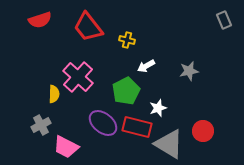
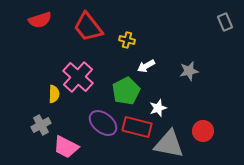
gray rectangle: moved 1 px right, 2 px down
gray triangle: rotated 20 degrees counterclockwise
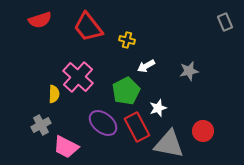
red rectangle: rotated 48 degrees clockwise
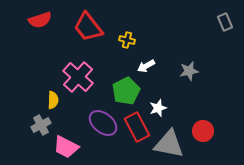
yellow semicircle: moved 1 px left, 6 px down
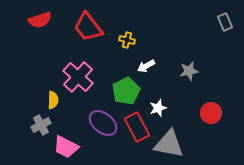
red circle: moved 8 px right, 18 px up
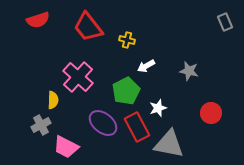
red semicircle: moved 2 px left
gray star: rotated 24 degrees clockwise
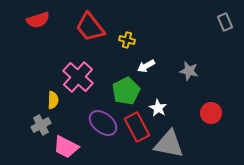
red trapezoid: moved 2 px right
white star: rotated 24 degrees counterclockwise
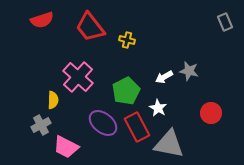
red semicircle: moved 4 px right
white arrow: moved 18 px right, 11 px down
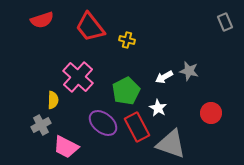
gray triangle: moved 2 px right; rotated 8 degrees clockwise
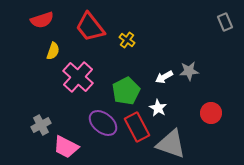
yellow cross: rotated 21 degrees clockwise
gray star: rotated 18 degrees counterclockwise
yellow semicircle: moved 49 px up; rotated 18 degrees clockwise
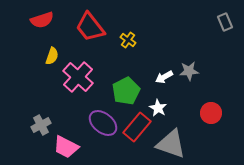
yellow cross: moved 1 px right
yellow semicircle: moved 1 px left, 5 px down
red rectangle: rotated 68 degrees clockwise
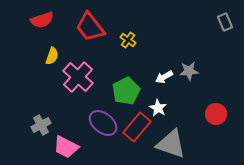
red circle: moved 5 px right, 1 px down
